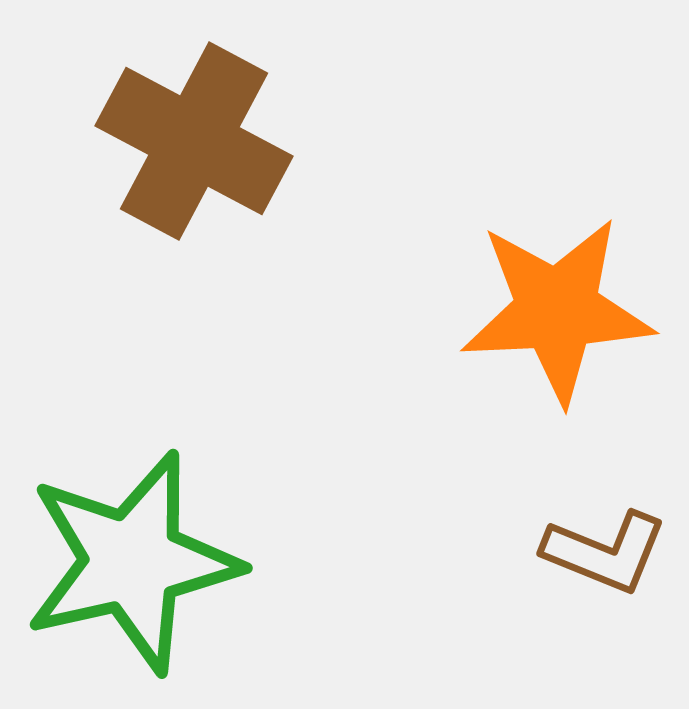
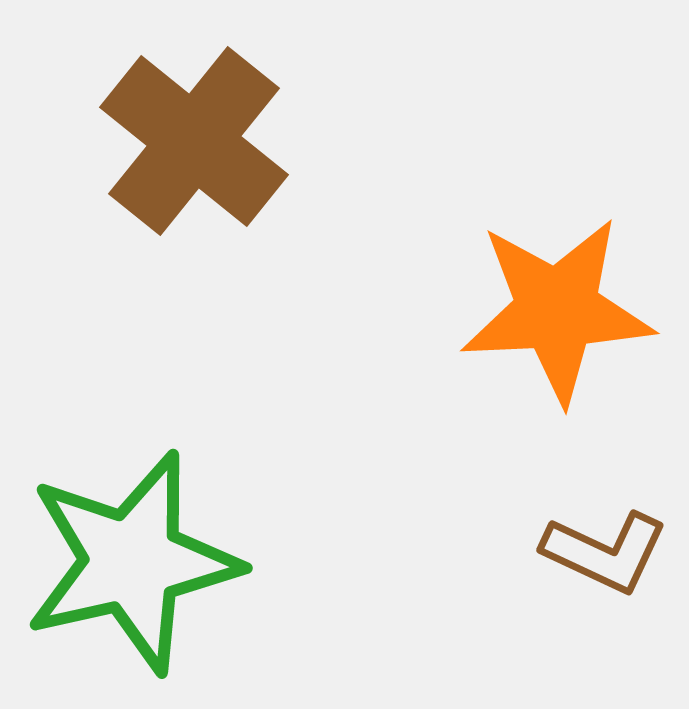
brown cross: rotated 11 degrees clockwise
brown L-shape: rotated 3 degrees clockwise
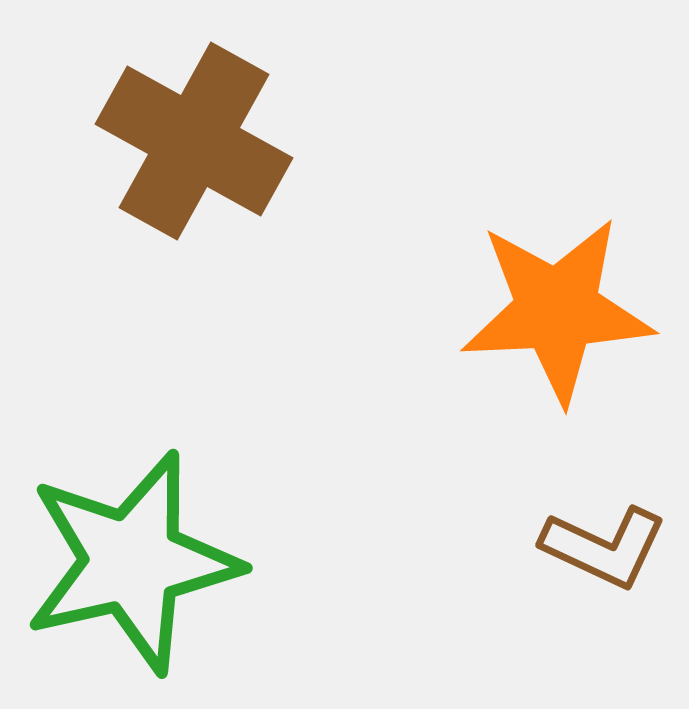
brown cross: rotated 10 degrees counterclockwise
brown L-shape: moved 1 px left, 5 px up
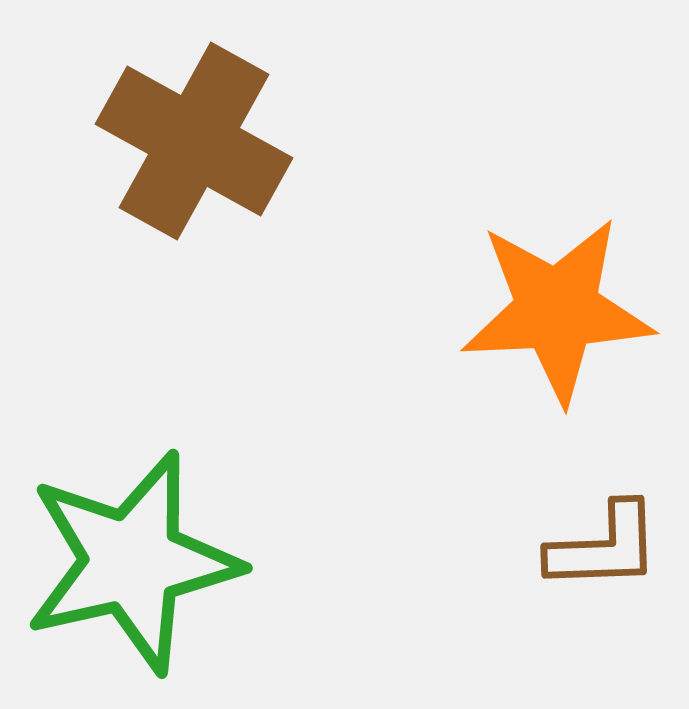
brown L-shape: rotated 27 degrees counterclockwise
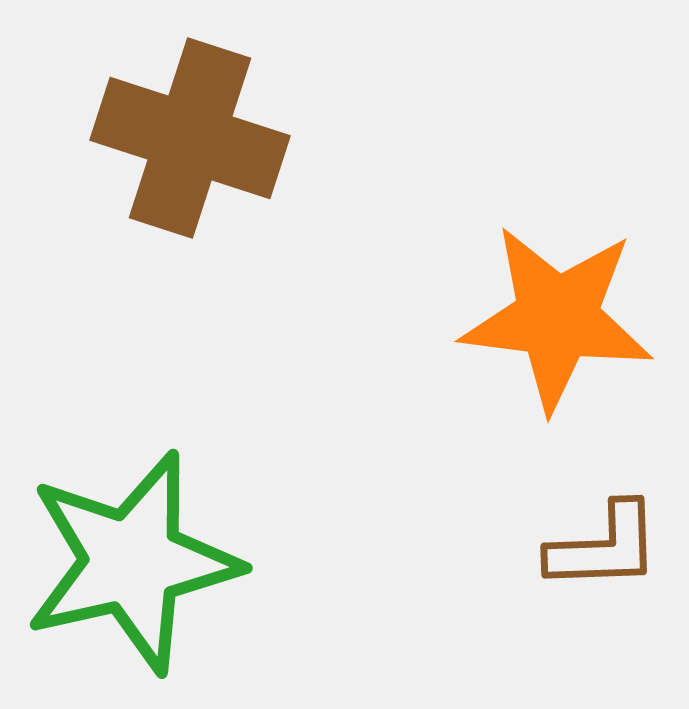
brown cross: moved 4 px left, 3 px up; rotated 11 degrees counterclockwise
orange star: moved 8 px down; rotated 10 degrees clockwise
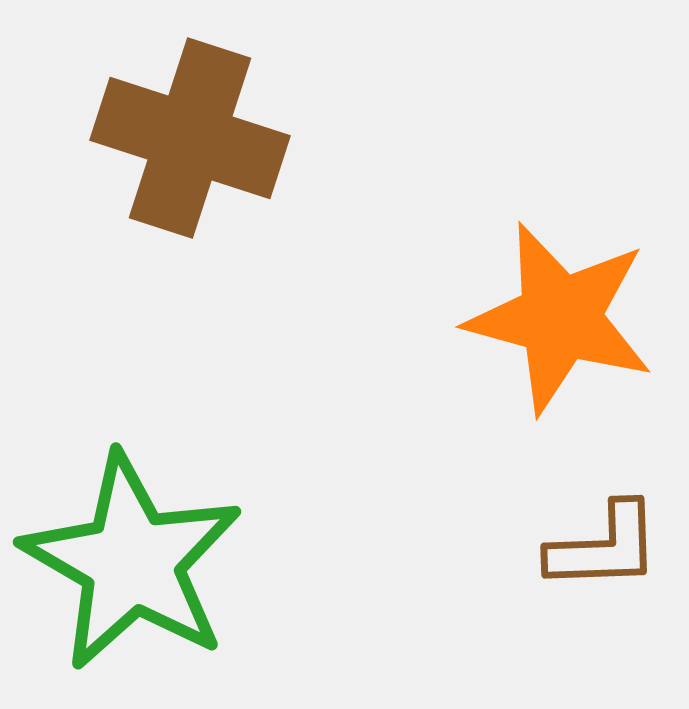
orange star: moved 3 px right; rotated 8 degrees clockwise
green star: rotated 29 degrees counterclockwise
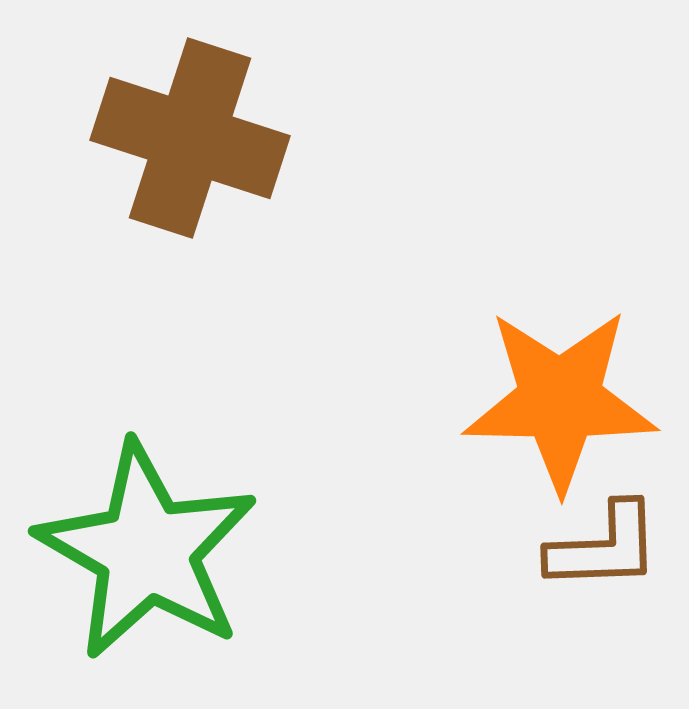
orange star: moved 82 px down; rotated 14 degrees counterclockwise
green star: moved 15 px right, 11 px up
